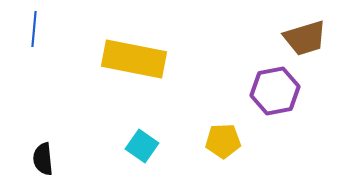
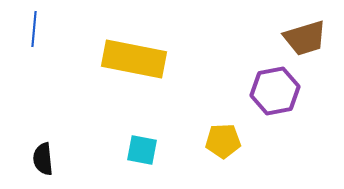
cyan square: moved 4 px down; rotated 24 degrees counterclockwise
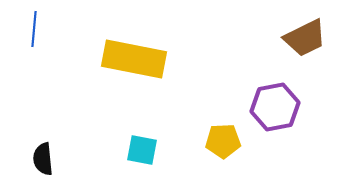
brown trapezoid: rotated 9 degrees counterclockwise
purple hexagon: moved 16 px down
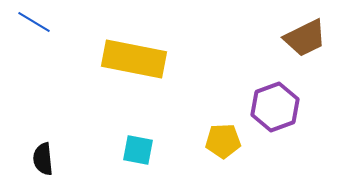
blue line: moved 7 px up; rotated 64 degrees counterclockwise
purple hexagon: rotated 9 degrees counterclockwise
cyan square: moved 4 px left
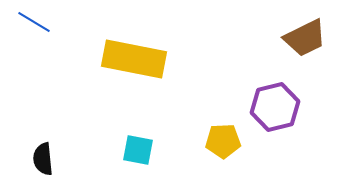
purple hexagon: rotated 6 degrees clockwise
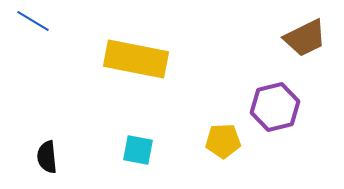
blue line: moved 1 px left, 1 px up
yellow rectangle: moved 2 px right
black semicircle: moved 4 px right, 2 px up
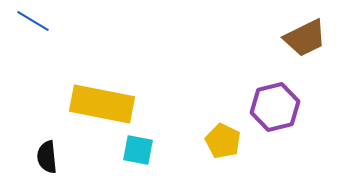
yellow rectangle: moved 34 px left, 45 px down
yellow pentagon: rotated 28 degrees clockwise
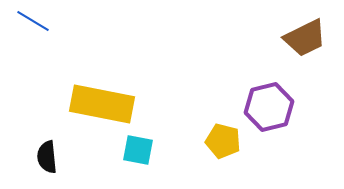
purple hexagon: moved 6 px left
yellow pentagon: rotated 12 degrees counterclockwise
